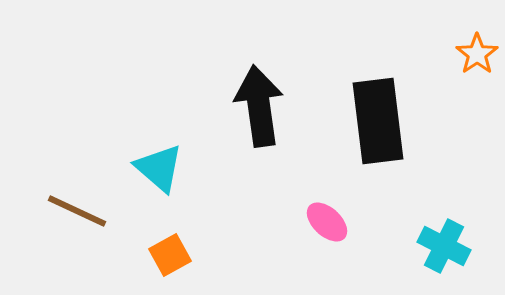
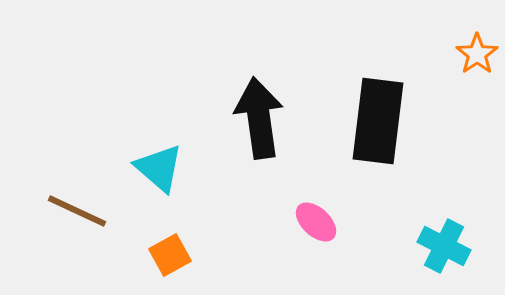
black arrow: moved 12 px down
black rectangle: rotated 14 degrees clockwise
pink ellipse: moved 11 px left
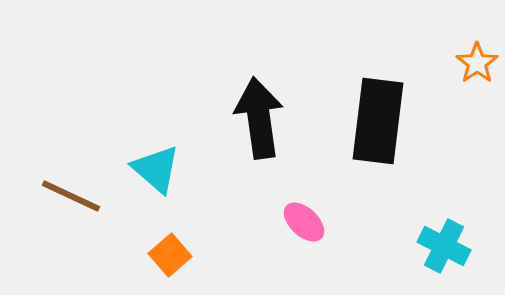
orange star: moved 9 px down
cyan triangle: moved 3 px left, 1 px down
brown line: moved 6 px left, 15 px up
pink ellipse: moved 12 px left
orange square: rotated 12 degrees counterclockwise
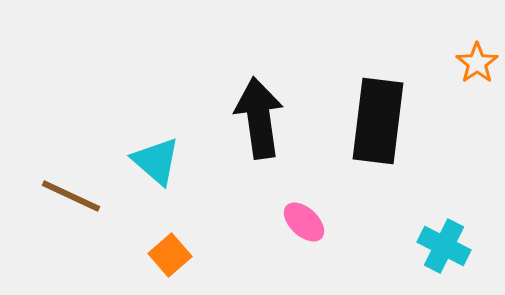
cyan triangle: moved 8 px up
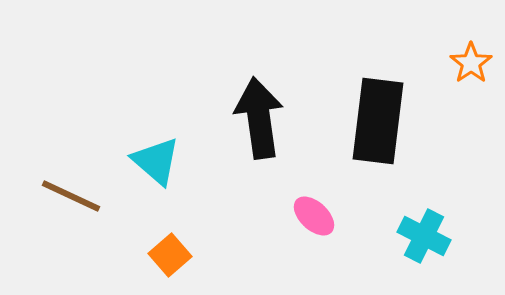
orange star: moved 6 px left
pink ellipse: moved 10 px right, 6 px up
cyan cross: moved 20 px left, 10 px up
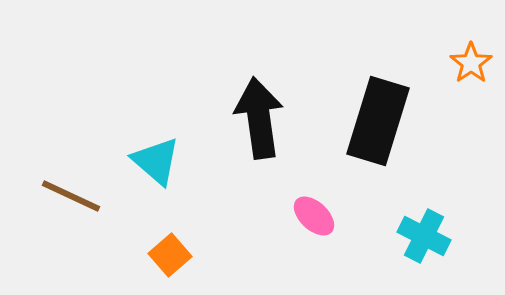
black rectangle: rotated 10 degrees clockwise
